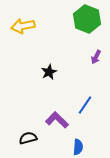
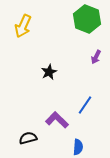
yellow arrow: rotated 55 degrees counterclockwise
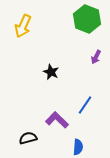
black star: moved 2 px right; rotated 21 degrees counterclockwise
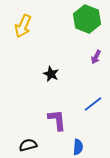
black star: moved 2 px down
blue line: moved 8 px right, 1 px up; rotated 18 degrees clockwise
purple L-shape: rotated 40 degrees clockwise
black semicircle: moved 7 px down
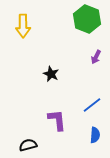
yellow arrow: rotated 25 degrees counterclockwise
blue line: moved 1 px left, 1 px down
blue semicircle: moved 17 px right, 12 px up
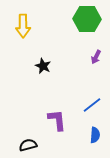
green hexagon: rotated 20 degrees counterclockwise
black star: moved 8 px left, 8 px up
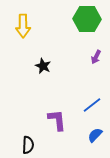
blue semicircle: rotated 140 degrees counterclockwise
black semicircle: rotated 108 degrees clockwise
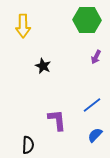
green hexagon: moved 1 px down
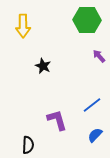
purple arrow: moved 3 px right, 1 px up; rotated 112 degrees clockwise
purple L-shape: rotated 10 degrees counterclockwise
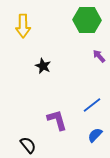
black semicircle: rotated 42 degrees counterclockwise
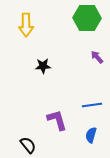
green hexagon: moved 2 px up
yellow arrow: moved 3 px right, 1 px up
purple arrow: moved 2 px left, 1 px down
black star: rotated 28 degrees counterclockwise
blue line: rotated 30 degrees clockwise
blue semicircle: moved 4 px left; rotated 28 degrees counterclockwise
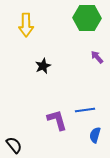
black star: rotated 21 degrees counterclockwise
blue line: moved 7 px left, 5 px down
blue semicircle: moved 4 px right
black semicircle: moved 14 px left
